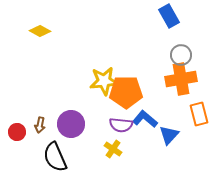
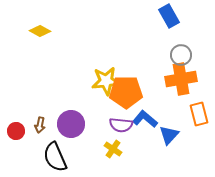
yellow star: moved 2 px right
red circle: moved 1 px left, 1 px up
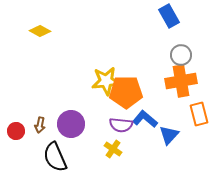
orange cross: moved 2 px down
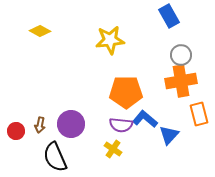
yellow star: moved 4 px right, 41 px up
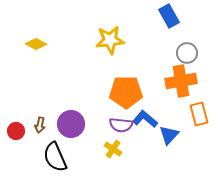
yellow diamond: moved 4 px left, 13 px down
gray circle: moved 6 px right, 2 px up
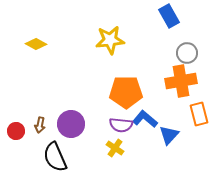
yellow cross: moved 2 px right, 1 px up
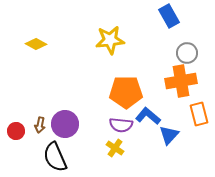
blue L-shape: moved 3 px right, 3 px up
purple circle: moved 6 px left
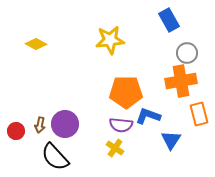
blue rectangle: moved 4 px down
blue L-shape: rotated 20 degrees counterclockwise
blue triangle: moved 2 px right, 5 px down; rotated 10 degrees counterclockwise
black semicircle: rotated 20 degrees counterclockwise
